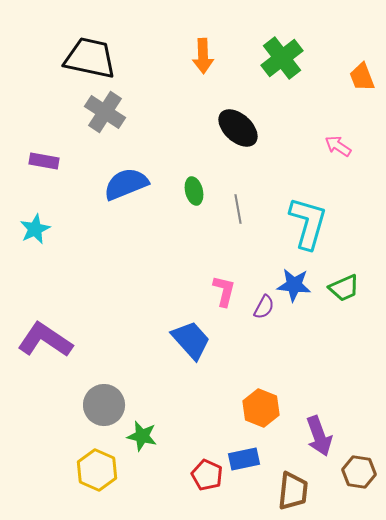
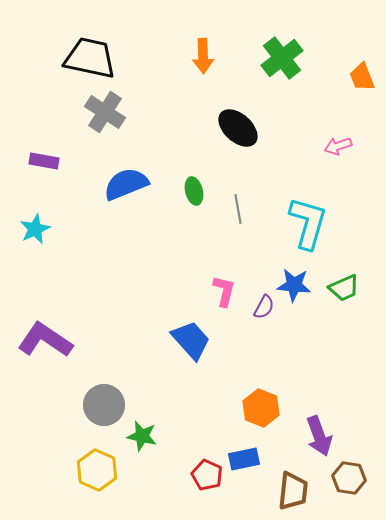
pink arrow: rotated 52 degrees counterclockwise
brown hexagon: moved 10 px left, 6 px down
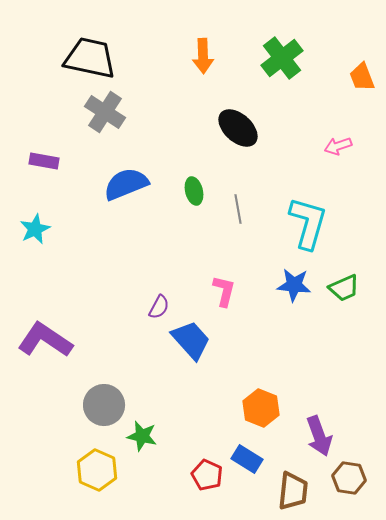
purple semicircle: moved 105 px left
blue rectangle: moved 3 px right; rotated 44 degrees clockwise
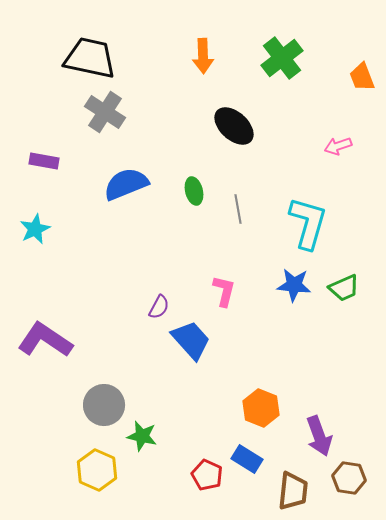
black ellipse: moved 4 px left, 2 px up
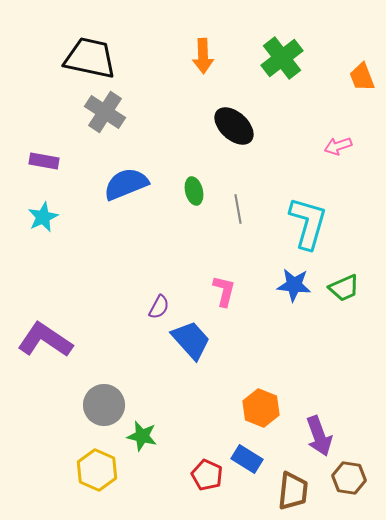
cyan star: moved 8 px right, 12 px up
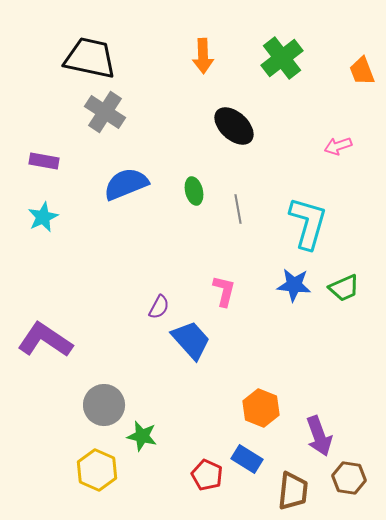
orange trapezoid: moved 6 px up
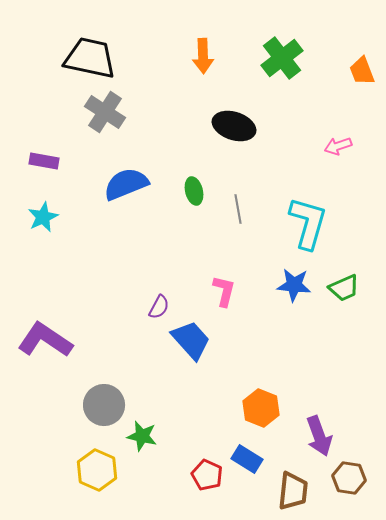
black ellipse: rotated 24 degrees counterclockwise
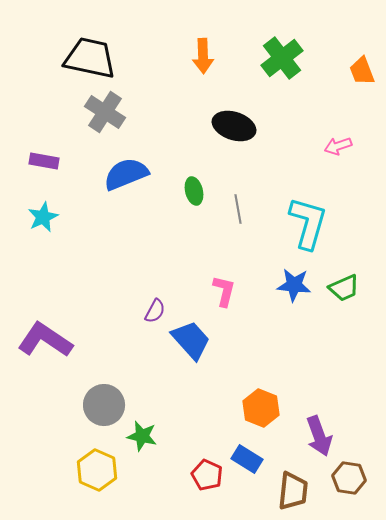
blue semicircle: moved 10 px up
purple semicircle: moved 4 px left, 4 px down
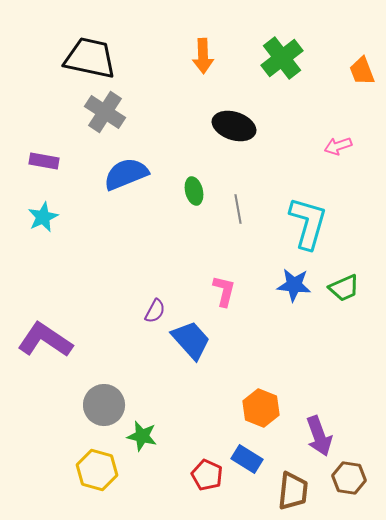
yellow hexagon: rotated 9 degrees counterclockwise
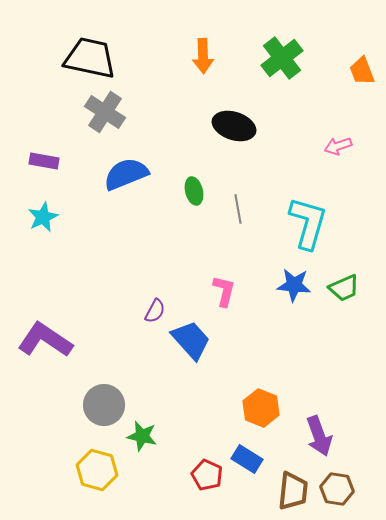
brown hexagon: moved 12 px left, 11 px down
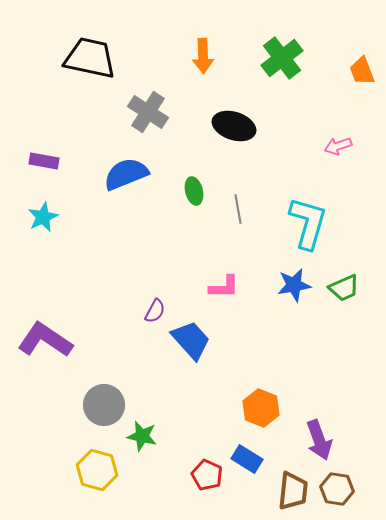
gray cross: moved 43 px right
blue star: rotated 16 degrees counterclockwise
pink L-shape: moved 4 px up; rotated 76 degrees clockwise
purple arrow: moved 4 px down
